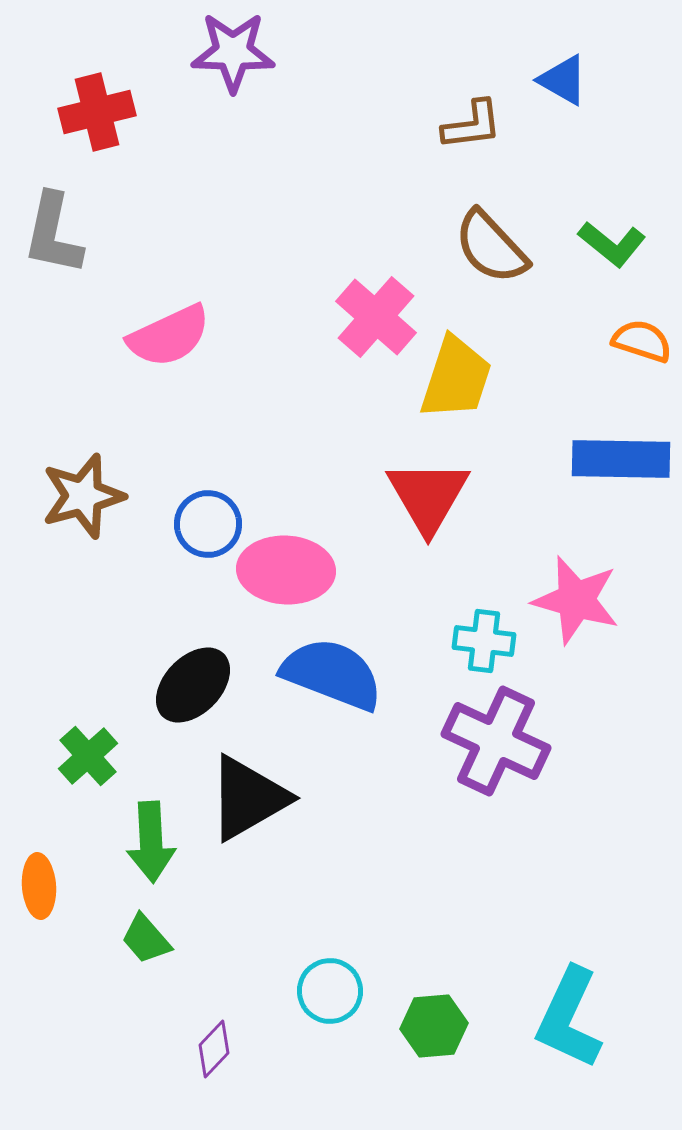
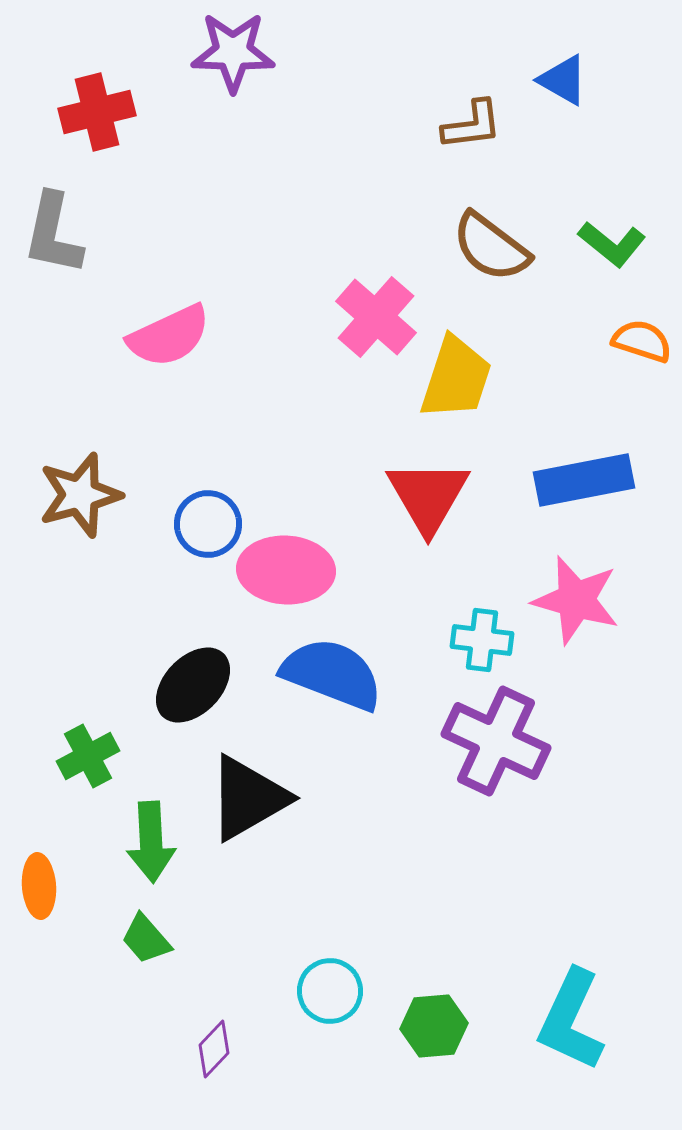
brown semicircle: rotated 10 degrees counterclockwise
blue rectangle: moved 37 px left, 21 px down; rotated 12 degrees counterclockwise
brown star: moved 3 px left, 1 px up
cyan cross: moved 2 px left, 1 px up
green cross: rotated 14 degrees clockwise
cyan L-shape: moved 2 px right, 2 px down
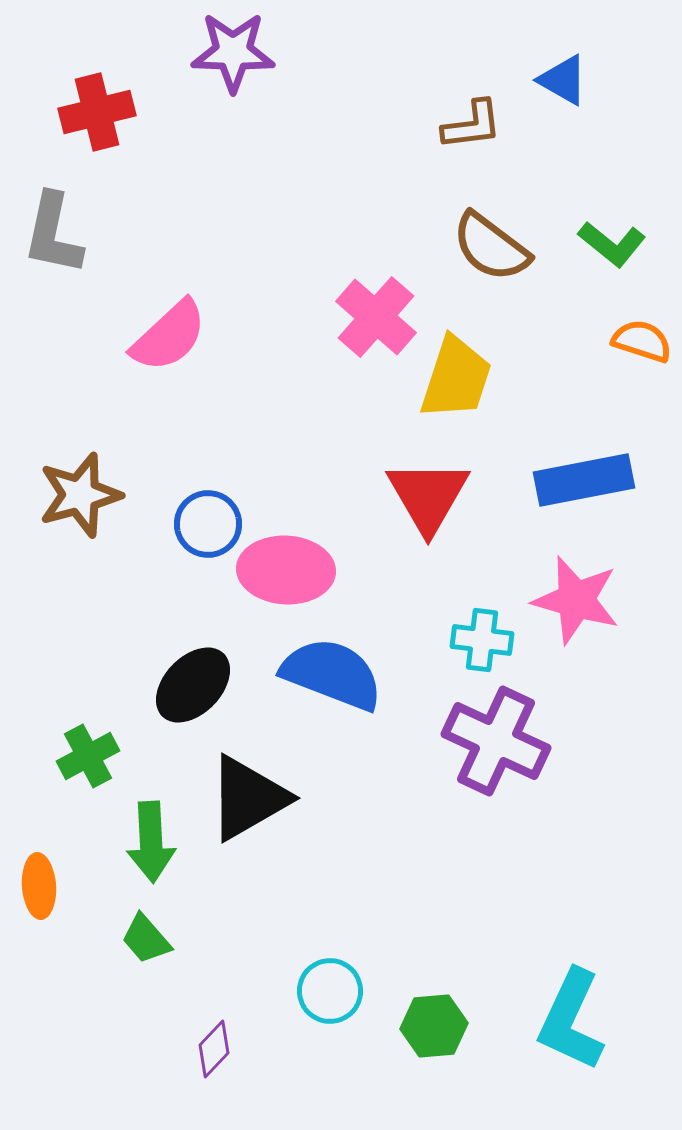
pink semicircle: rotated 18 degrees counterclockwise
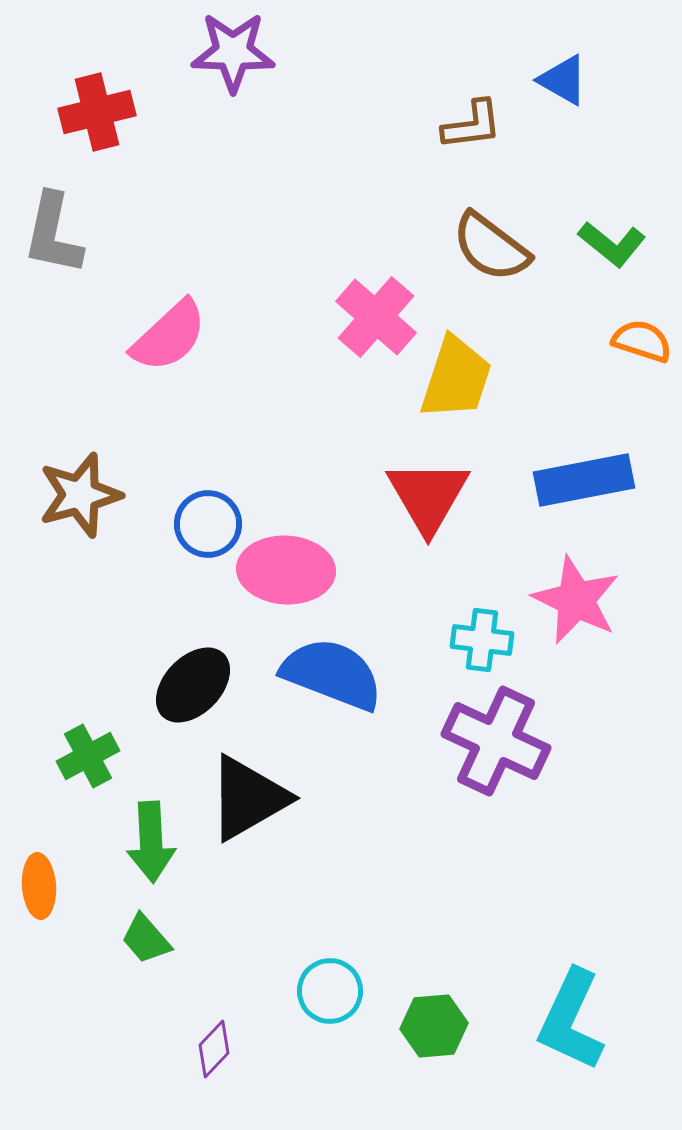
pink star: rotated 10 degrees clockwise
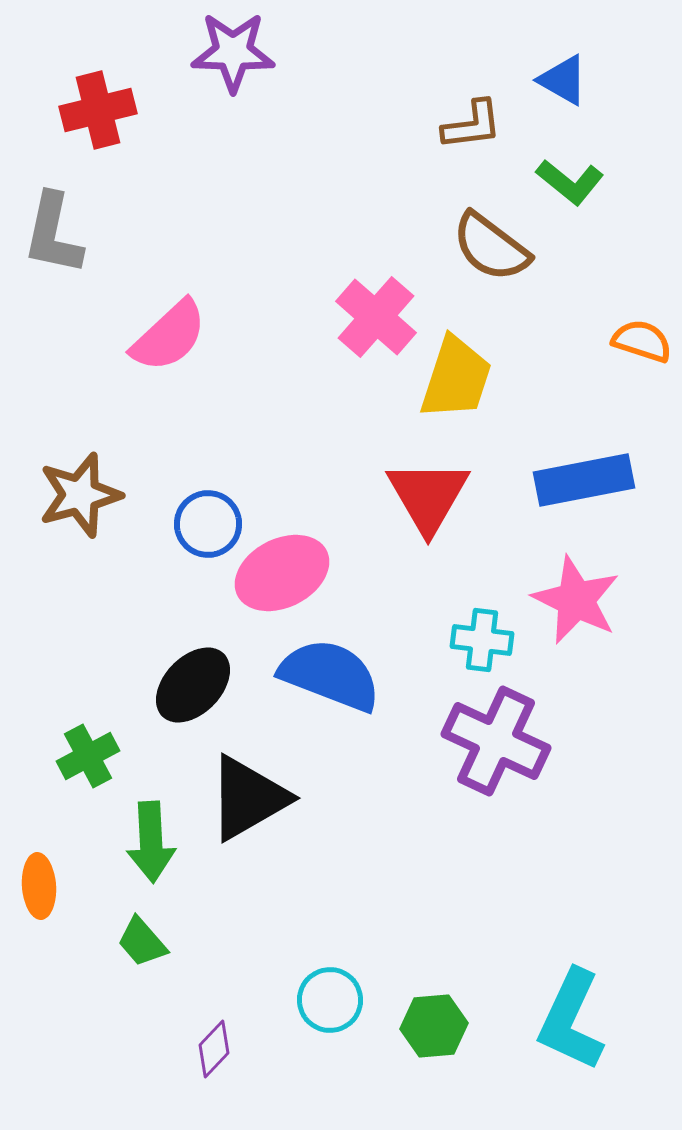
red cross: moved 1 px right, 2 px up
green L-shape: moved 42 px left, 62 px up
pink ellipse: moved 4 px left, 3 px down; rotated 30 degrees counterclockwise
blue semicircle: moved 2 px left, 1 px down
green trapezoid: moved 4 px left, 3 px down
cyan circle: moved 9 px down
